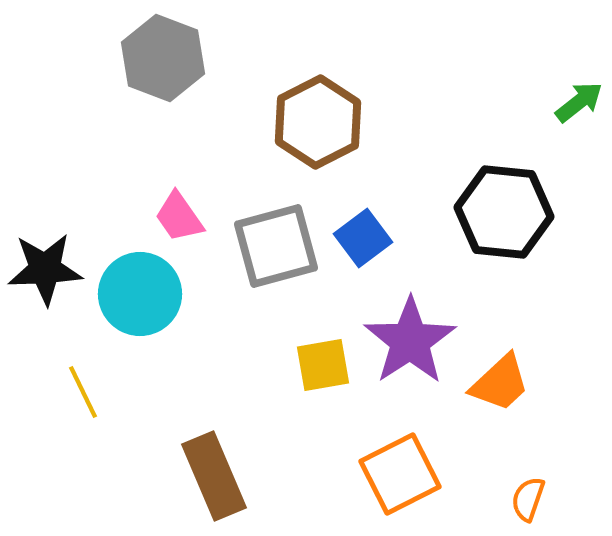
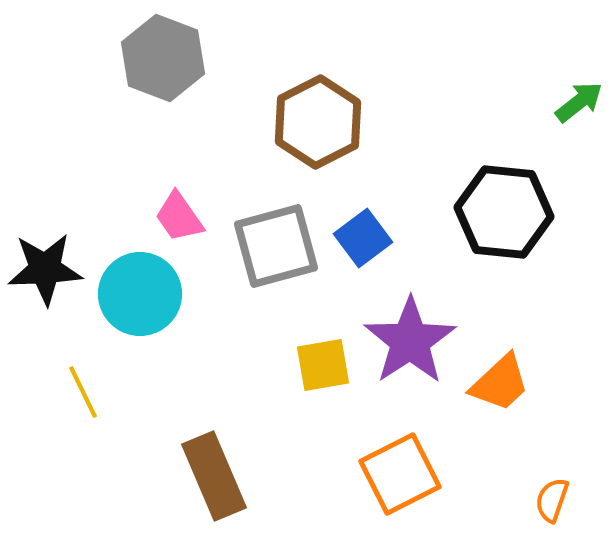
orange semicircle: moved 24 px right, 1 px down
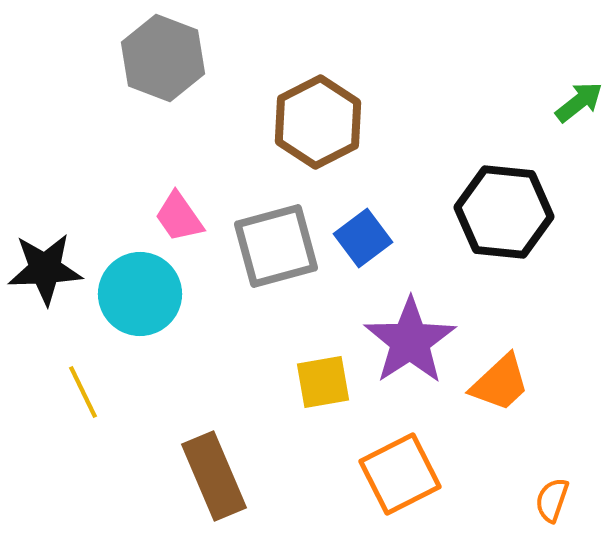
yellow square: moved 17 px down
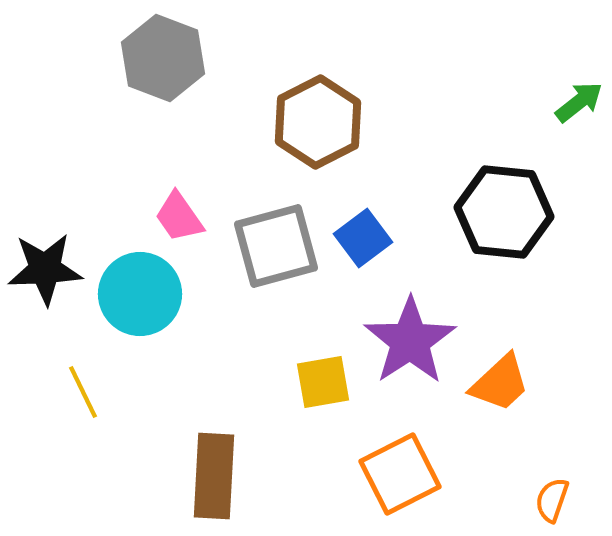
brown rectangle: rotated 26 degrees clockwise
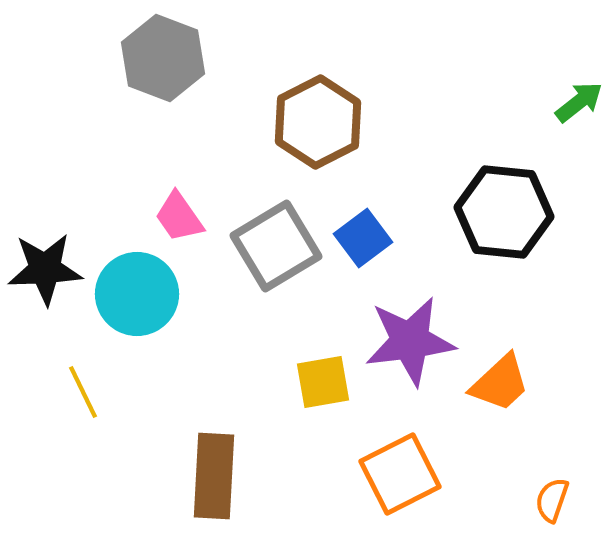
gray square: rotated 16 degrees counterclockwise
cyan circle: moved 3 px left
purple star: rotated 26 degrees clockwise
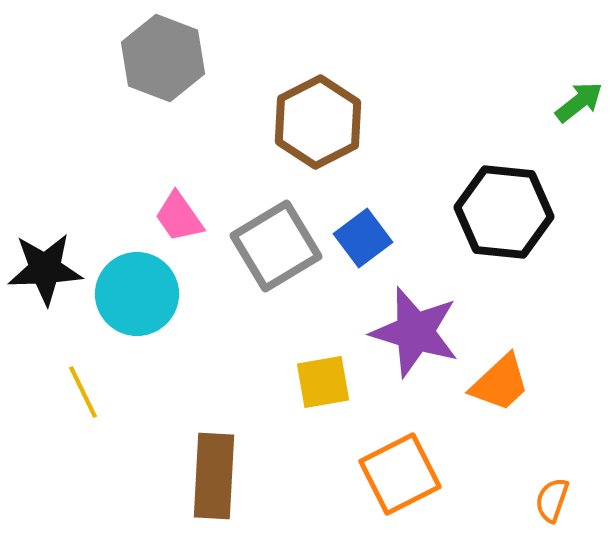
purple star: moved 5 px right, 9 px up; rotated 24 degrees clockwise
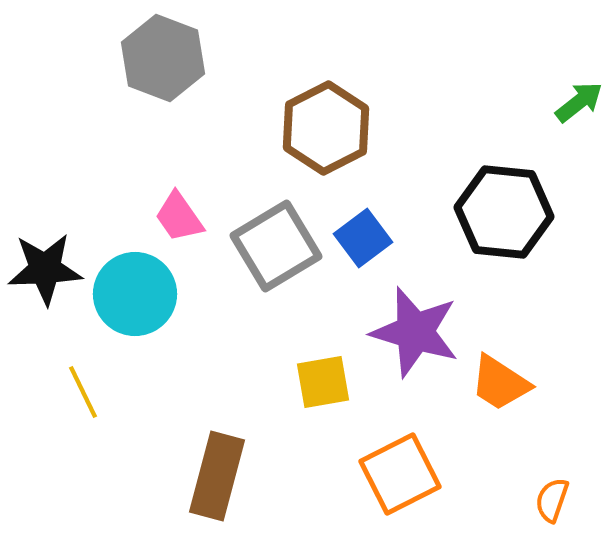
brown hexagon: moved 8 px right, 6 px down
cyan circle: moved 2 px left
orange trapezoid: rotated 76 degrees clockwise
brown rectangle: moved 3 px right; rotated 12 degrees clockwise
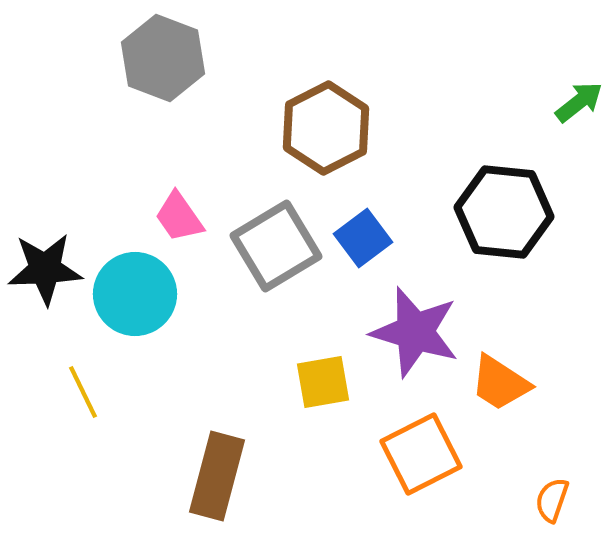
orange square: moved 21 px right, 20 px up
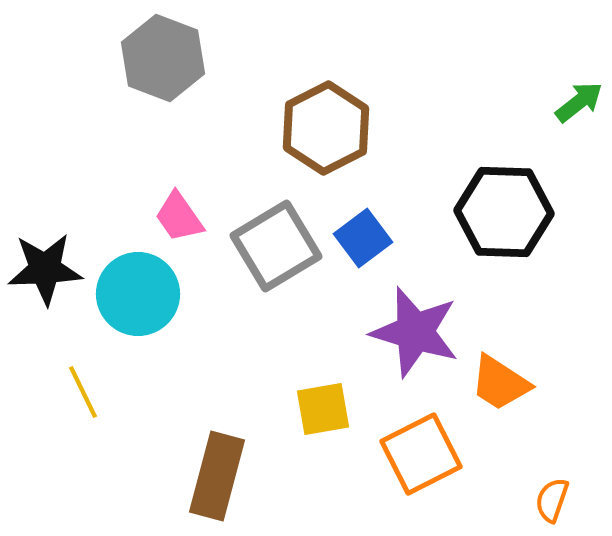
black hexagon: rotated 4 degrees counterclockwise
cyan circle: moved 3 px right
yellow square: moved 27 px down
